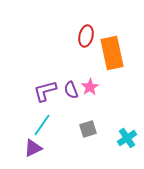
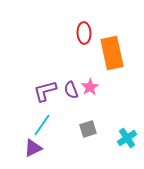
red ellipse: moved 2 px left, 3 px up; rotated 15 degrees counterclockwise
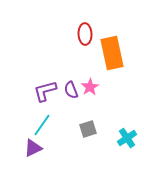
red ellipse: moved 1 px right, 1 px down
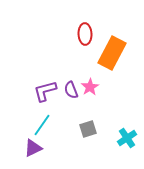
orange rectangle: rotated 40 degrees clockwise
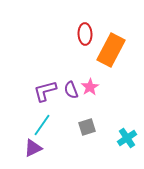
orange rectangle: moved 1 px left, 3 px up
gray square: moved 1 px left, 2 px up
